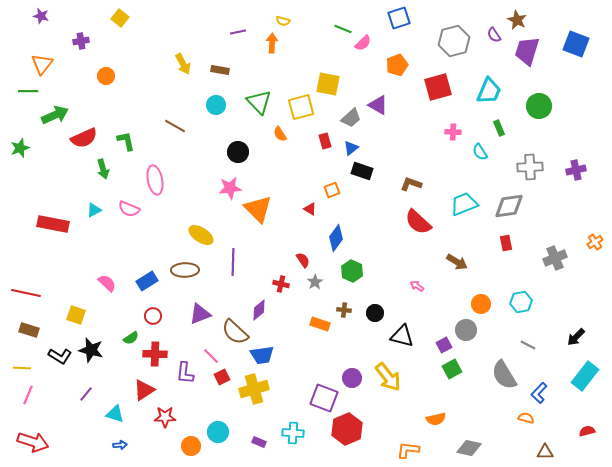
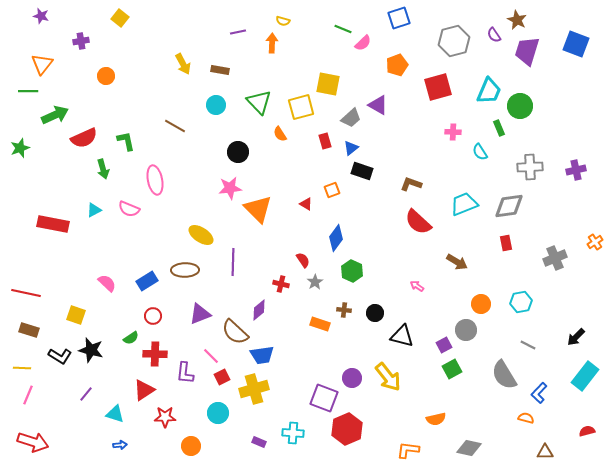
green circle at (539, 106): moved 19 px left
red triangle at (310, 209): moved 4 px left, 5 px up
cyan circle at (218, 432): moved 19 px up
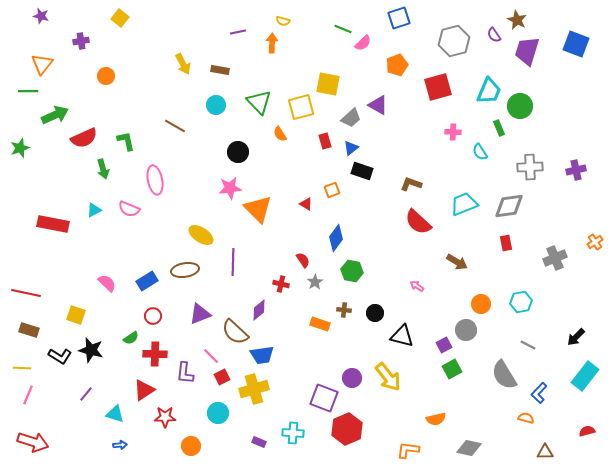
brown ellipse at (185, 270): rotated 8 degrees counterclockwise
green hexagon at (352, 271): rotated 15 degrees counterclockwise
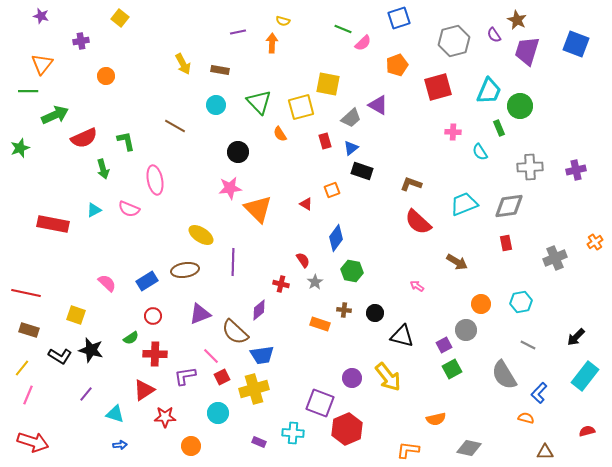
yellow line at (22, 368): rotated 54 degrees counterclockwise
purple L-shape at (185, 373): moved 3 px down; rotated 75 degrees clockwise
purple square at (324, 398): moved 4 px left, 5 px down
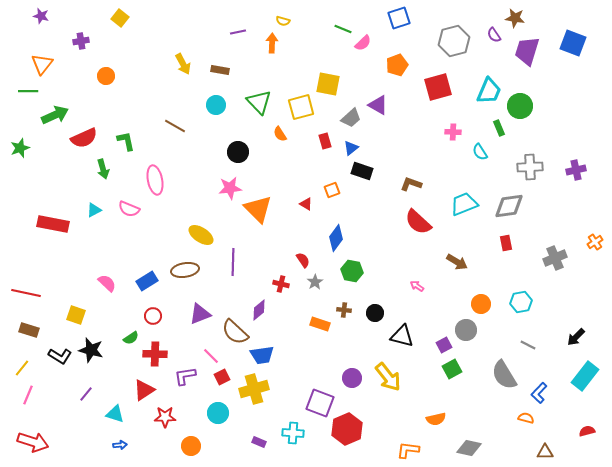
brown star at (517, 20): moved 2 px left, 2 px up; rotated 18 degrees counterclockwise
blue square at (576, 44): moved 3 px left, 1 px up
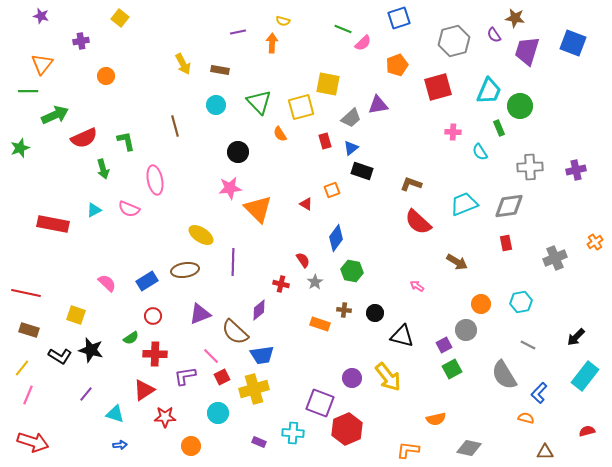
purple triangle at (378, 105): rotated 40 degrees counterclockwise
brown line at (175, 126): rotated 45 degrees clockwise
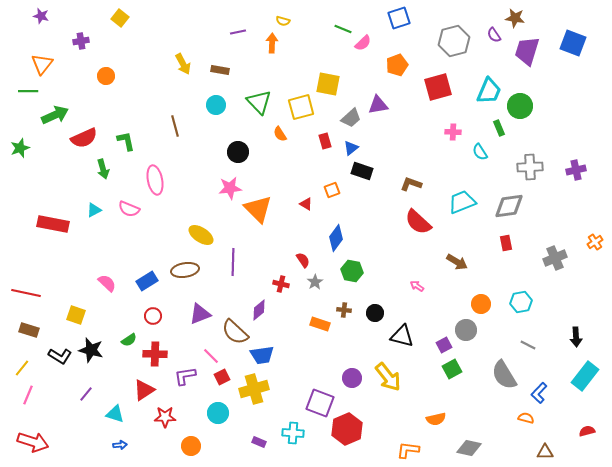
cyan trapezoid at (464, 204): moved 2 px left, 2 px up
black arrow at (576, 337): rotated 48 degrees counterclockwise
green semicircle at (131, 338): moved 2 px left, 2 px down
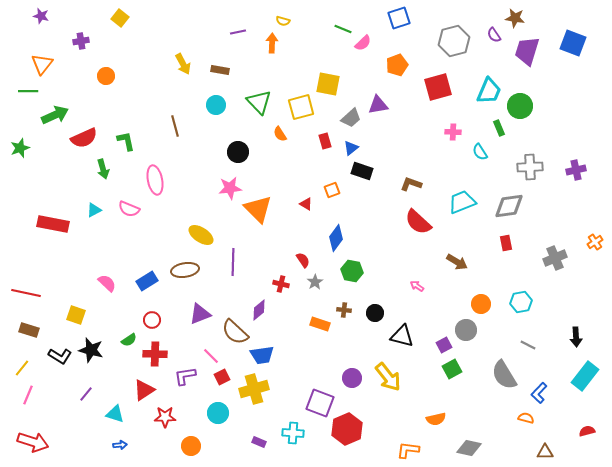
red circle at (153, 316): moved 1 px left, 4 px down
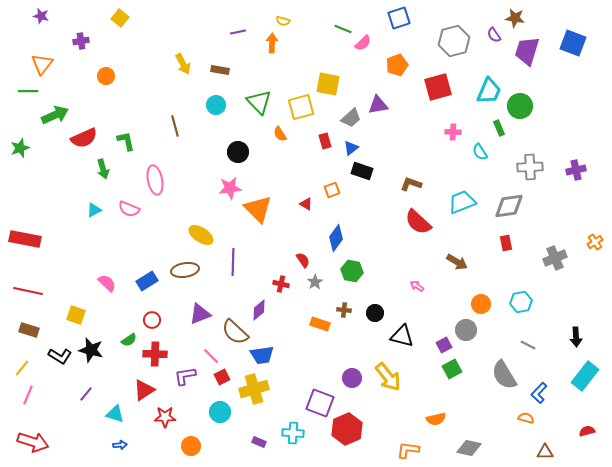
red rectangle at (53, 224): moved 28 px left, 15 px down
red line at (26, 293): moved 2 px right, 2 px up
cyan circle at (218, 413): moved 2 px right, 1 px up
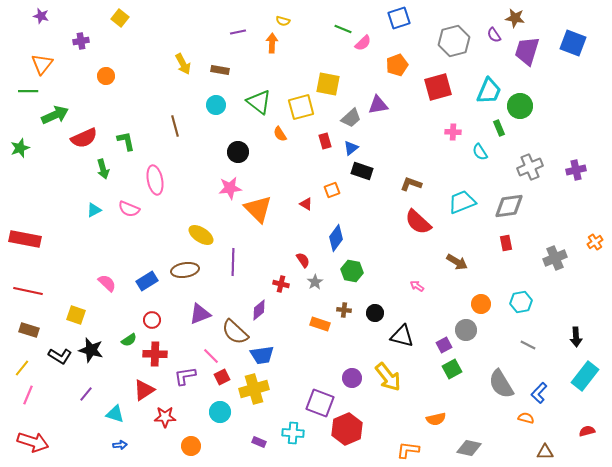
green triangle at (259, 102): rotated 8 degrees counterclockwise
gray cross at (530, 167): rotated 20 degrees counterclockwise
gray semicircle at (504, 375): moved 3 px left, 9 px down
